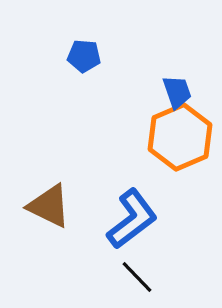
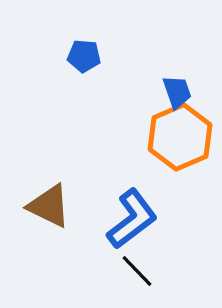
black line: moved 6 px up
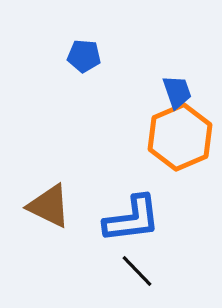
blue L-shape: rotated 30 degrees clockwise
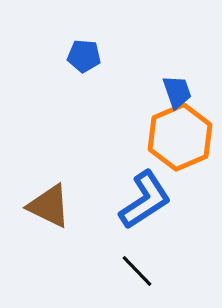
blue L-shape: moved 13 px right, 19 px up; rotated 26 degrees counterclockwise
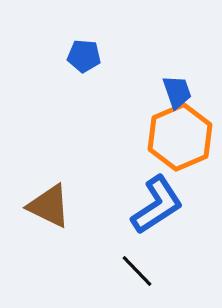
blue L-shape: moved 12 px right, 5 px down
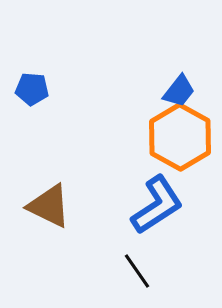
blue pentagon: moved 52 px left, 33 px down
blue trapezoid: moved 2 px right, 1 px up; rotated 57 degrees clockwise
orange hexagon: rotated 8 degrees counterclockwise
black line: rotated 9 degrees clockwise
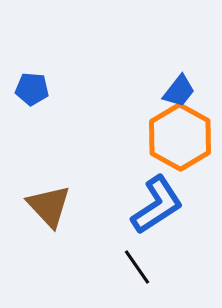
brown triangle: rotated 21 degrees clockwise
black line: moved 4 px up
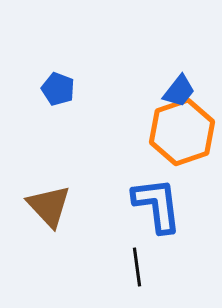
blue pentagon: moved 26 px right; rotated 16 degrees clockwise
orange hexagon: moved 2 px right, 5 px up; rotated 12 degrees clockwise
blue L-shape: rotated 64 degrees counterclockwise
black line: rotated 27 degrees clockwise
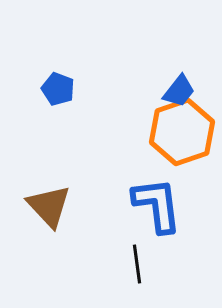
black line: moved 3 px up
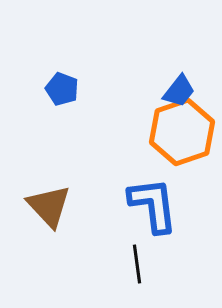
blue pentagon: moved 4 px right
blue L-shape: moved 4 px left
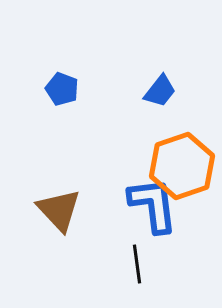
blue trapezoid: moved 19 px left
orange hexagon: moved 34 px down
brown triangle: moved 10 px right, 4 px down
